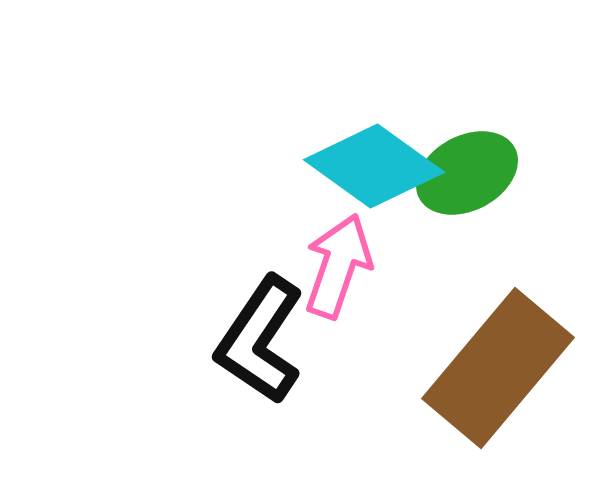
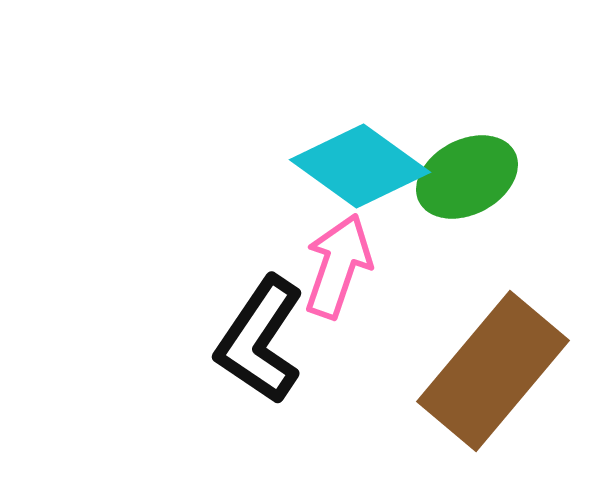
cyan diamond: moved 14 px left
green ellipse: moved 4 px down
brown rectangle: moved 5 px left, 3 px down
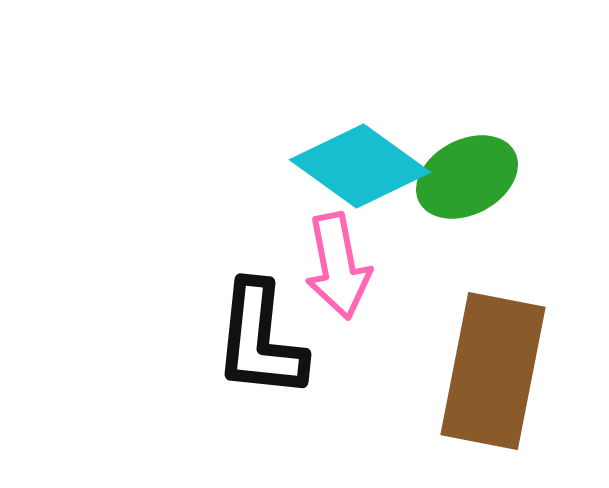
pink arrow: rotated 150 degrees clockwise
black L-shape: rotated 28 degrees counterclockwise
brown rectangle: rotated 29 degrees counterclockwise
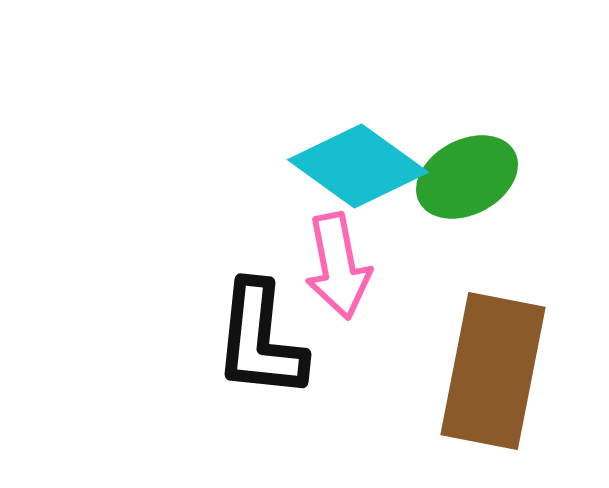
cyan diamond: moved 2 px left
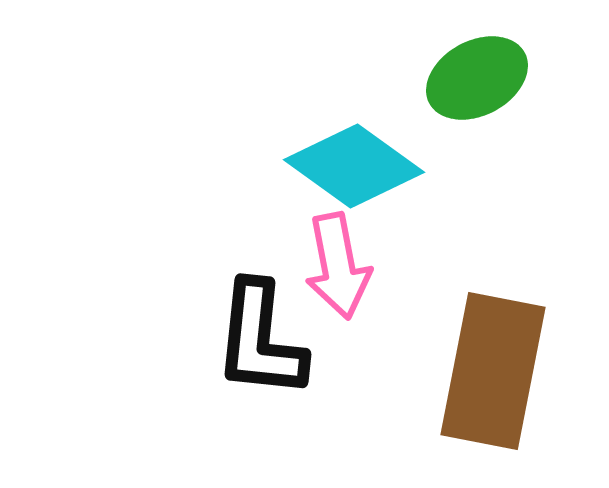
cyan diamond: moved 4 px left
green ellipse: moved 10 px right, 99 px up
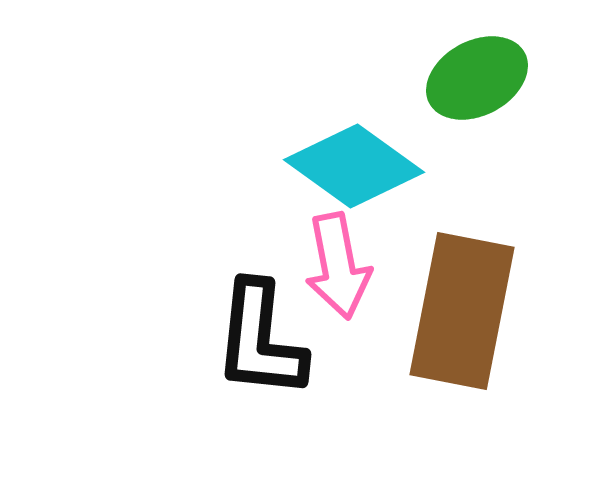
brown rectangle: moved 31 px left, 60 px up
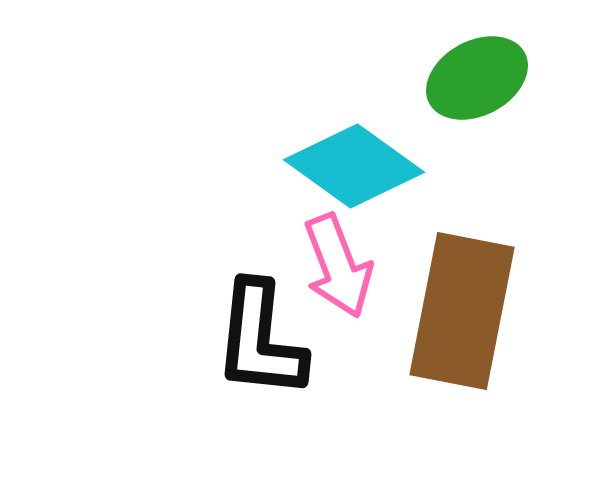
pink arrow: rotated 10 degrees counterclockwise
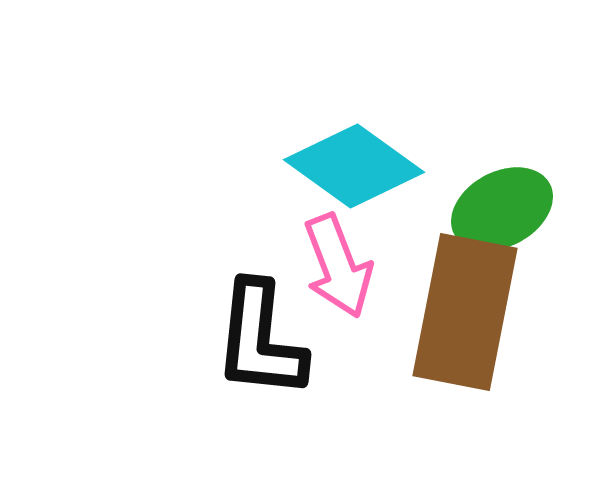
green ellipse: moved 25 px right, 131 px down
brown rectangle: moved 3 px right, 1 px down
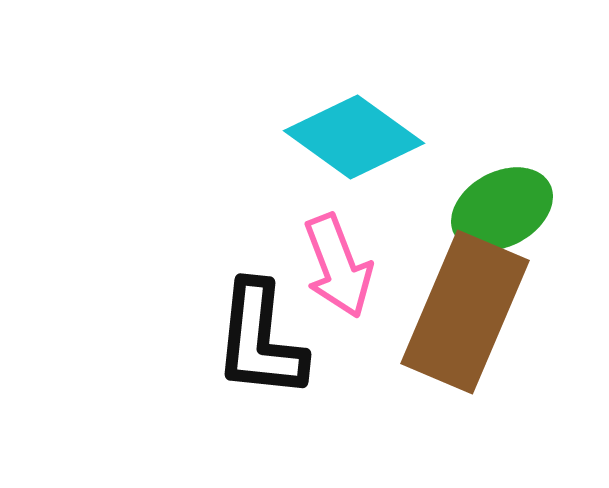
cyan diamond: moved 29 px up
brown rectangle: rotated 12 degrees clockwise
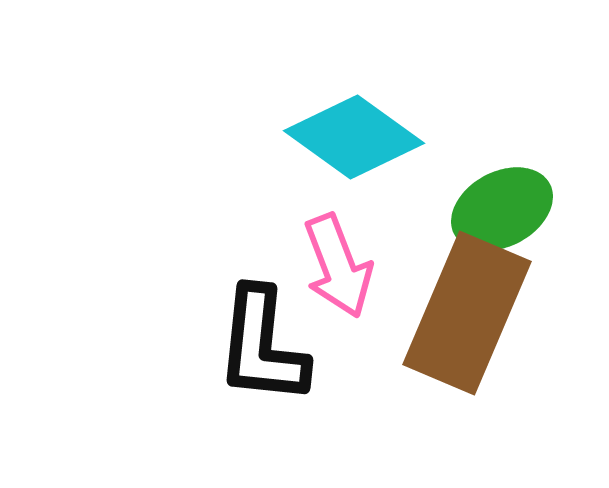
brown rectangle: moved 2 px right, 1 px down
black L-shape: moved 2 px right, 6 px down
